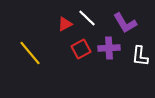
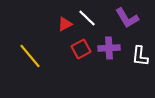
purple L-shape: moved 2 px right, 5 px up
yellow line: moved 3 px down
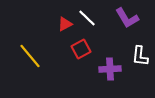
purple cross: moved 1 px right, 21 px down
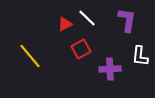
purple L-shape: moved 2 px down; rotated 140 degrees counterclockwise
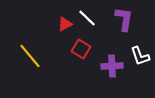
purple L-shape: moved 3 px left, 1 px up
red square: rotated 30 degrees counterclockwise
white L-shape: rotated 25 degrees counterclockwise
purple cross: moved 2 px right, 3 px up
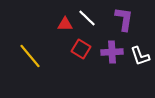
red triangle: rotated 28 degrees clockwise
purple cross: moved 14 px up
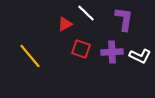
white line: moved 1 px left, 5 px up
red triangle: rotated 28 degrees counterclockwise
red square: rotated 12 degrees counterclockwise
white L-shape: rotated 45 degrees counterclockwise
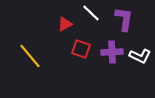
white line: moved 5 px right
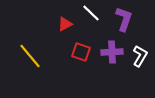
purple L-shape: rotated 10 degrees clockwise
red square: moved 3 px down
white L-shape: rotated 85 degrees counterclockwise
